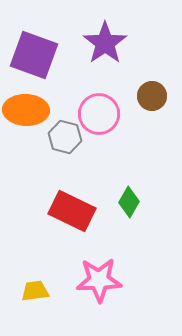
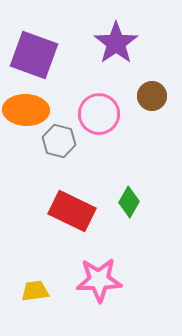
purple star: moved 11 px right
gray hexagon: moved 6 px left, 4 px down
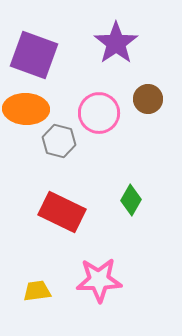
brown circle: moved 4 px left, 3 px down
orange ellipse: moved 1 px up
pink circle: moved 1 px up
green diamond: moved 2 px right, 2 px up
red rectangle: moved 10 px left, 1 px down
yellow trapezoid: moved 2 px right
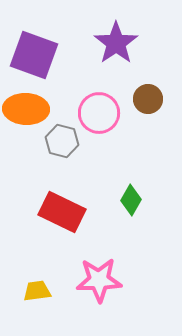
gray hexagon: moved 3 px right
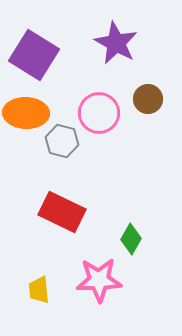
purple star: rotated 9 degrees counterclockwise
purple square: rotated 12 degrees clockwise
orange ellipse: moved 4 px down
green diamond: moved 39 px down
yellow trapezoid: moved 2 px right, 1 px up; rotated 88 degrees counterclockwise
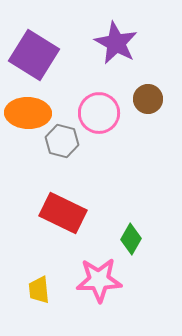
orange ellipse: moved 2 px right
red rectangle: moved 1 px right, 1 px down
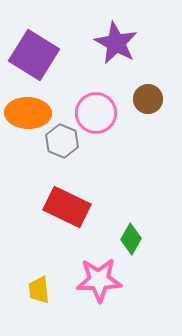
pink circle: moved 3 px left
gray hexagon: rotated 8 degrees clockwise
red rectangle: moved 4 px right, 6 px up
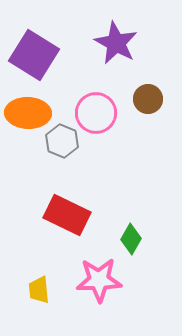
red rectangle: moved 8 px down
